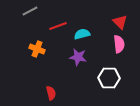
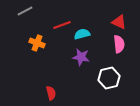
gray line: moved 5 px left
red triangle: moved 1 px left; rotated 21 degrees counterclockwise
red line: moved 4 px right, 1 px up
orange cross: moved 6 px up
purple star: moved 3 px right
white hexagon: rotated 15 degrees counterclockwise
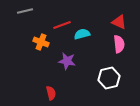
gray line: rotated 14 degrees clockwise
orange cross: moved 4 px right, 1 px up
purple star: moved 14 px left, 4 px down
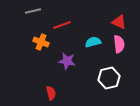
gray line: moved 8 px right
cyan semicircle: moved 11 px right, 8 px down
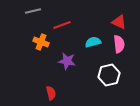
white hexagon: moved 3 px up
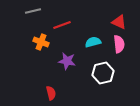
white hexagon: moved 6 px left, 2 px up
